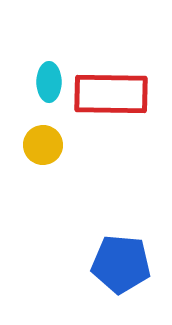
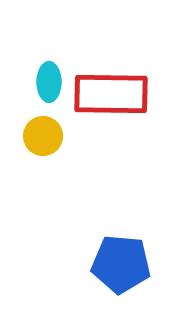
yellow circle: moved 9 px up
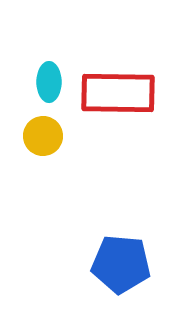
red rectangle: moved 7 px right, 1 px up
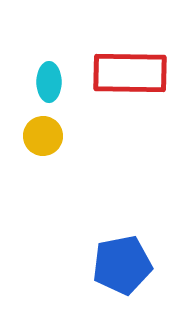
red rectangle: moved 12 px right, 20 px up
blue pentagon: moved 1 px right, 1 px down; rotated 16 degrees counterclockwise
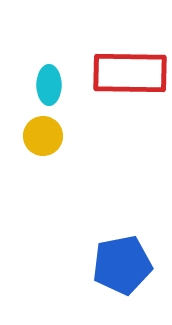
cyan ellipse: moved 3 px down
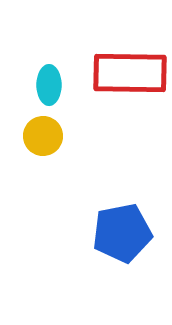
blue pentagon: moved 32 px up
